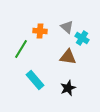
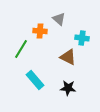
gray triangle: moved 8 px left, 8 px up
cyan cross: rotated 24 degrees counterclockwise
brown triangle: rotated 18 degrees clockwise
black star: rotated 28 degrees clockwise
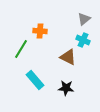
gray triangle: moved 25 px right; rotated 40 degrees clockwise
cyan cross: moved 1 px right, 2 px down; rotated 16 degrees clockwise
black star: moved 2 px left
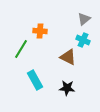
cyan rectangle: rotated 12 degrees clockwise
black star: moved 1 px right
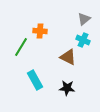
green line: moved 2 px up
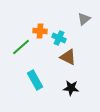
cyan cross: moved 24 px left, 2 px up
green line: rotated 18 degrees clockwise
black star: moved 4 px right
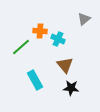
cyan cross: moved 1 px left, 1 px down
brown triangle: moved 3 px left, 8 px down; rotated 24 degrees clockwise
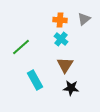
orange cross: moved 20 px right, 11 px up
cyan cross: moved 3 px right; rotated 16 degrees clockwise
brown triangle: rotated 12 degrees clockwise
